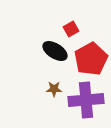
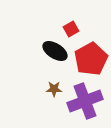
purple cross: moved 1 px left, 1 px down; rotated 16 degrees counterclockwise
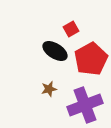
brown star: moved 5 px left; rotated 14 degrees counterclockwise
purple cross: moved 4 px down
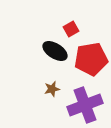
red pentagon: rotated 20 degrees clockwise
brown star: moved 3 px right
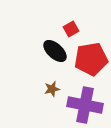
black ellipse: rotated 10 degrees clockwise
purple cross: rotated 32 degrees clockwise
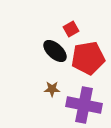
red pentagon: moved 3 px left, 1 px up
brown star: rotated 14 degrees clockwise
purple cross: moved 1 px left
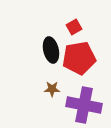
red square: moved 3 px right, 2 px up
black ellipse: moved 4 px left, 1 px up; rotated 35 degrees clockwise
red pentagon: moved 9 px left
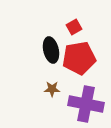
purple cross: moved 2 px right, 1 px up
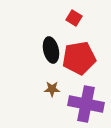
red square: moved 9 px up; rotated 28 degrees counterclockwise
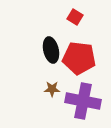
red square: moved 1 px right, 1 px up
red pentagon: rotated 16 degrees clockwise
purple cross: moved 3 px left, 3 px up
